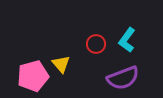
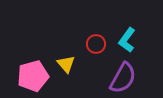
yellow triangle: moved 5 px right
purple semicircle: rotated 40 degrees counterclockwise
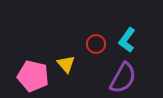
pink pentagon: rotated 28 degrees clockwise
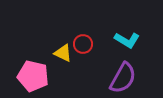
cyan L-shape: rotated 95 degrees counterclockwise
red circle: moved 13 px left
yellow triangle: moved 3 px left, 11 px up; rotated 24 degrees counterclockwise
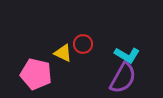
cyan L-shape: moved 15 px down
pink pentagon: moved 3 px right, 2 px up
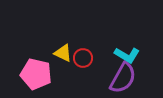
red circle: moved 14 px down
